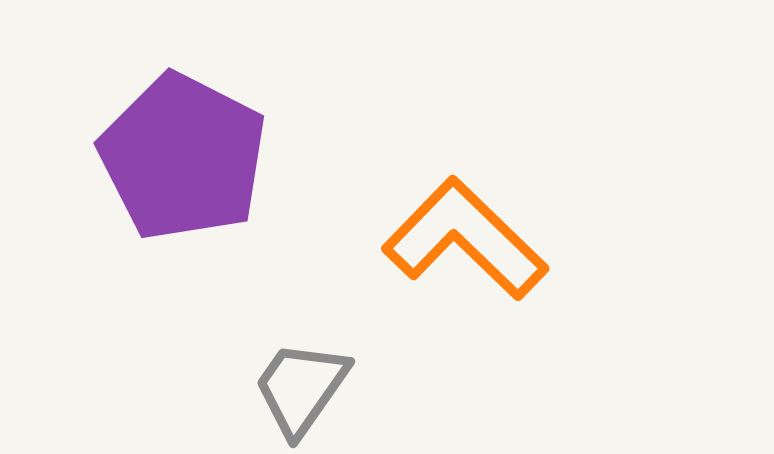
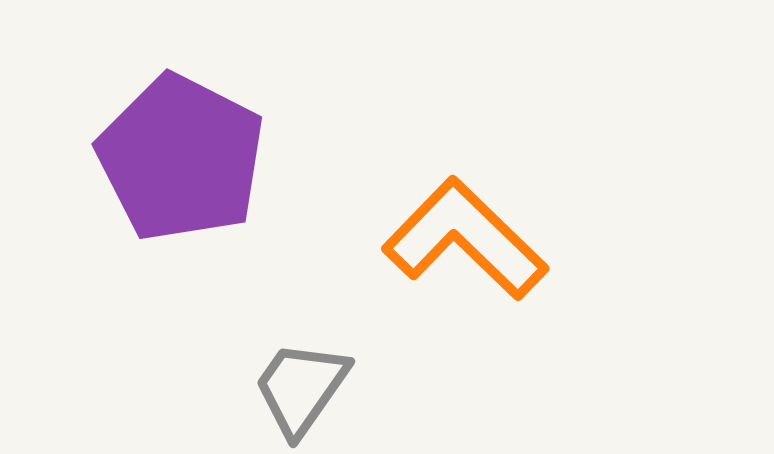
purple pentagon: moved 2 px left, 1 px down
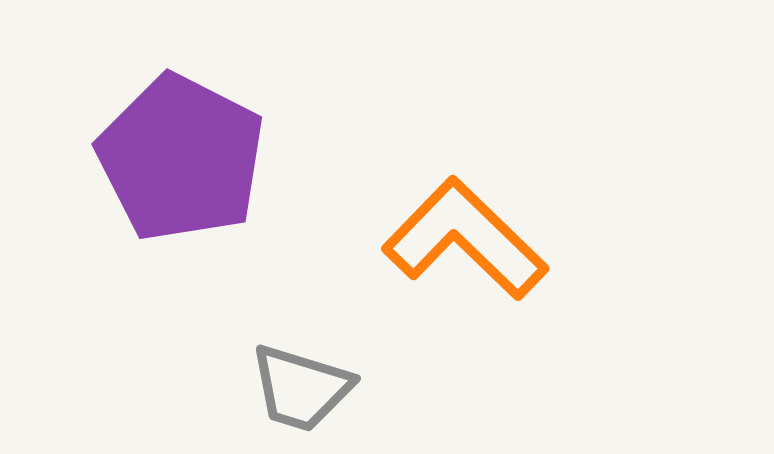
gray trapezoid: rotated 108 degrees counterclockwise
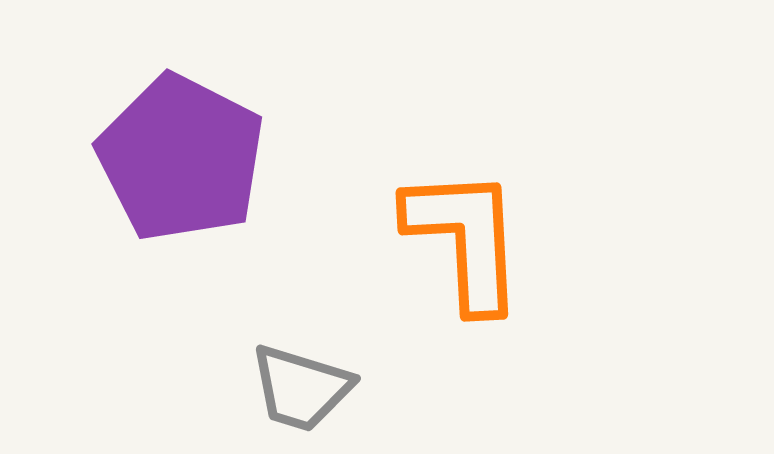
orange L-shape: rotated 43 degrees clockwise
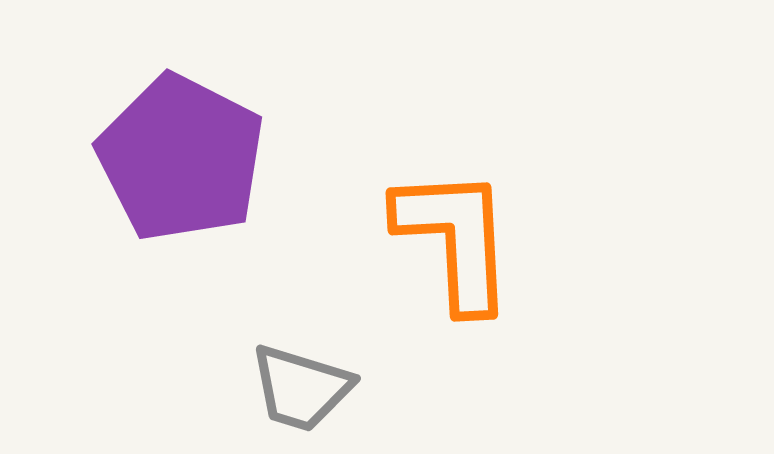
orange L-shape: moved 10 px left
